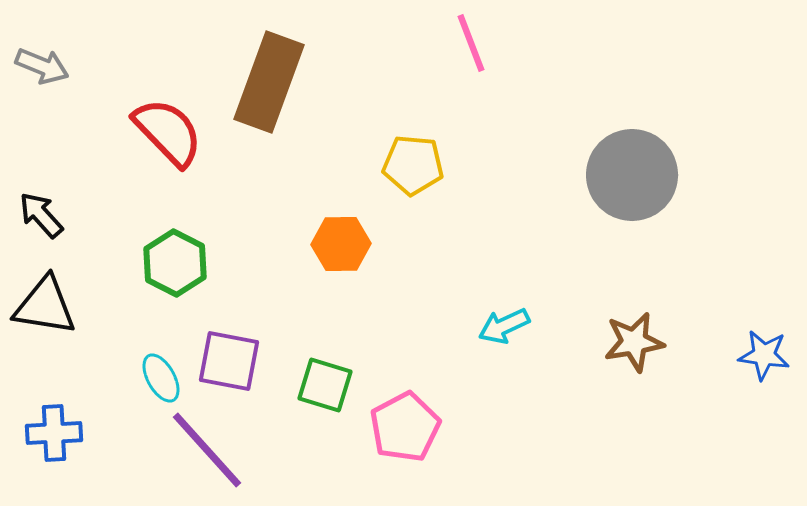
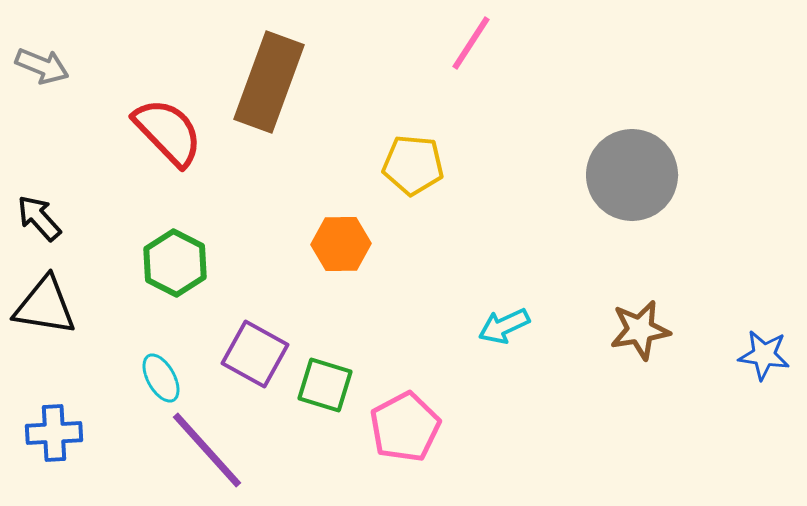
pink line: rotated 54 degrees clockwise
black arrow: moved 2 px left, 3 px down
brown star: moved 6 px right, 12 px up
purple square: moved 26 px right, 7 px up; rotated 18 degrees clockwise
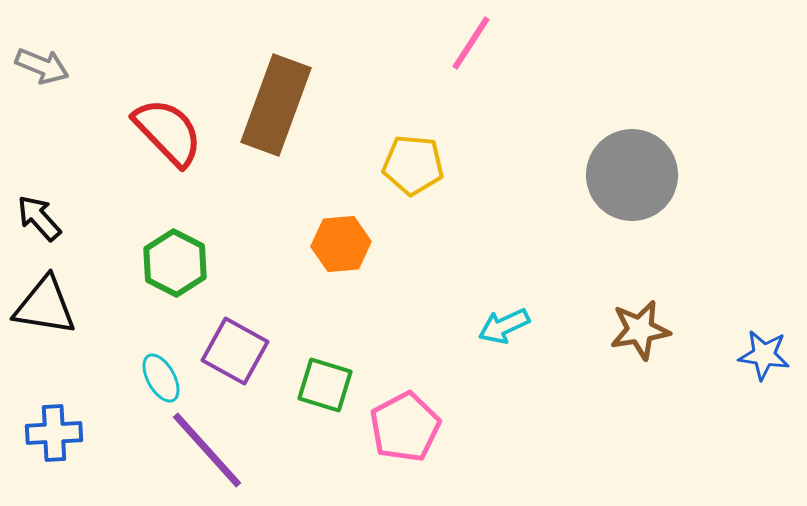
brown rectangle: moved 7 px right, 23 px down
orange hexagon: rotated 4 degrees counterclockwise
purple square: moved 20 px left, 3 px up
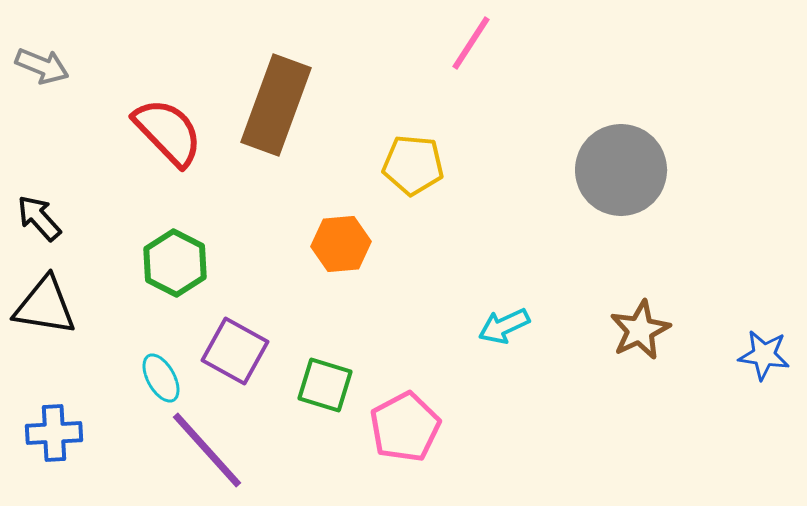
gray circle: moved 11 px left, 5 px up
brown star: rotated 16 degrees counterclockwise
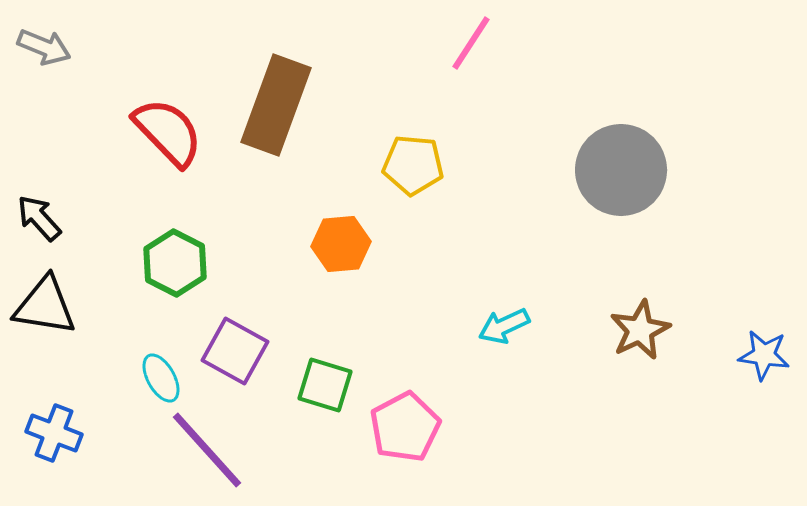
gray arrow: moved 2 px right, 19 px up
blue cross: rotated 24 degrees clockwise
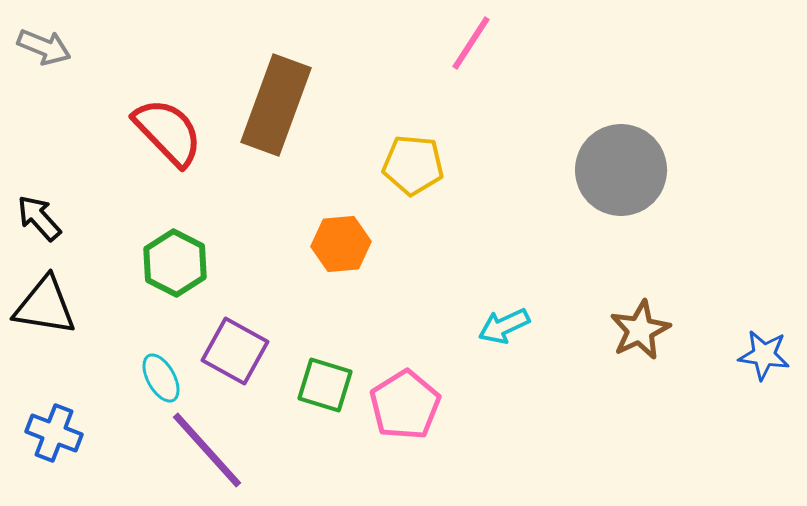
pink pentagon: moved 22 px up; rotated 4 degrees counterclockwise
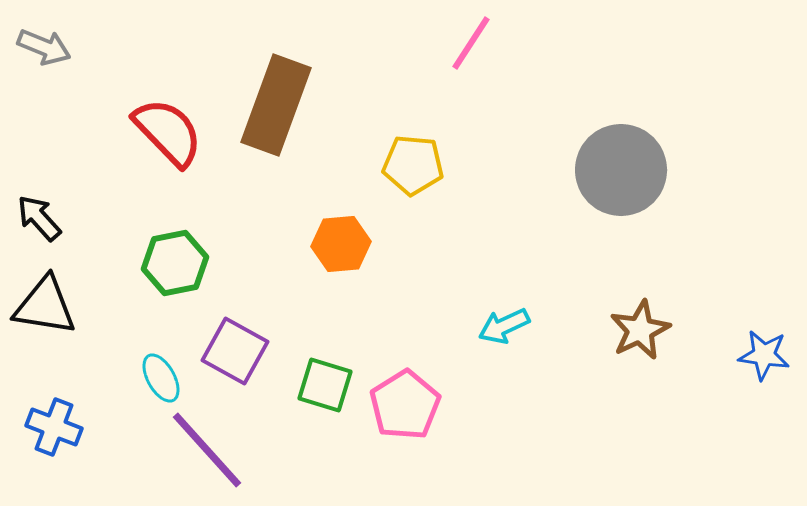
green hexagon: rotated 22 degrees clockwise
blue cross: moved 6 px up
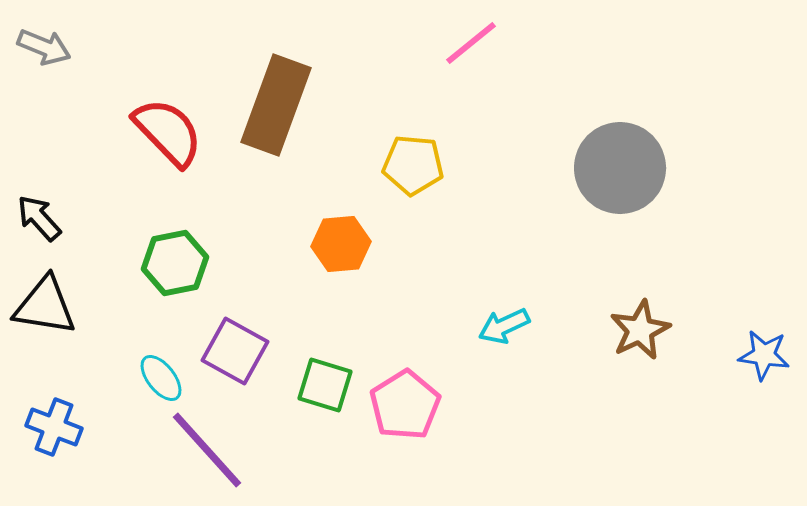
pink line: rotated 18 degrees clockwise
gray circle: moved 1 px left, 2 px up
cyan ellipse: rotated 9 degrees counterclockwise
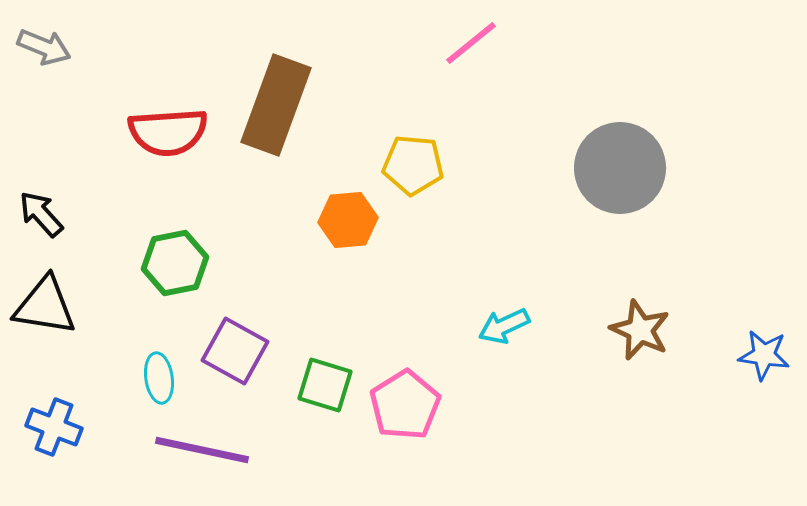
red semicircle: rotated 130 degrees clockwise
black arrow: moved 2 px right, 4 px up
orange hexagon: moved 7 px right, 24 px up
brown star: rotated 22 degrees counterclockwise
cyan ellipse: moved 2 px left; rotated 30 degrees clockwise
purple line: moved 5 px left; rotated 36 degrees counterclockwise
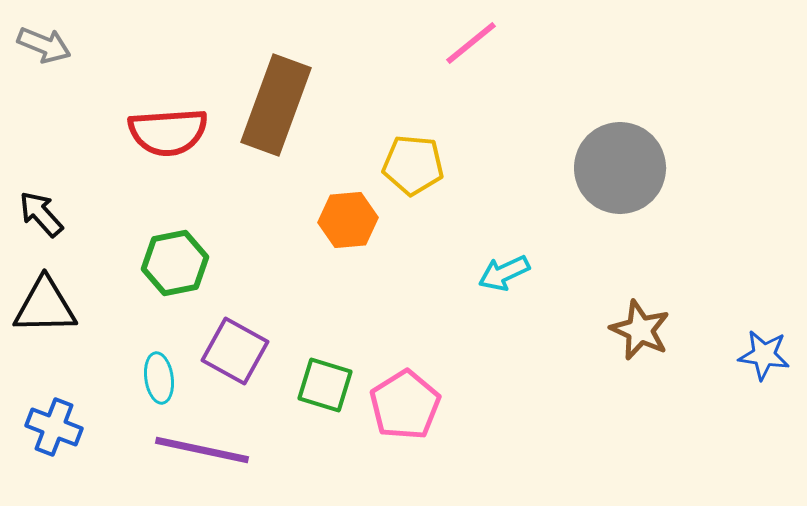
gray arrow: moved 2 px up
black triangle: rotated 10 degrees counterclockwise
cyan arrow: moved 53 px up
